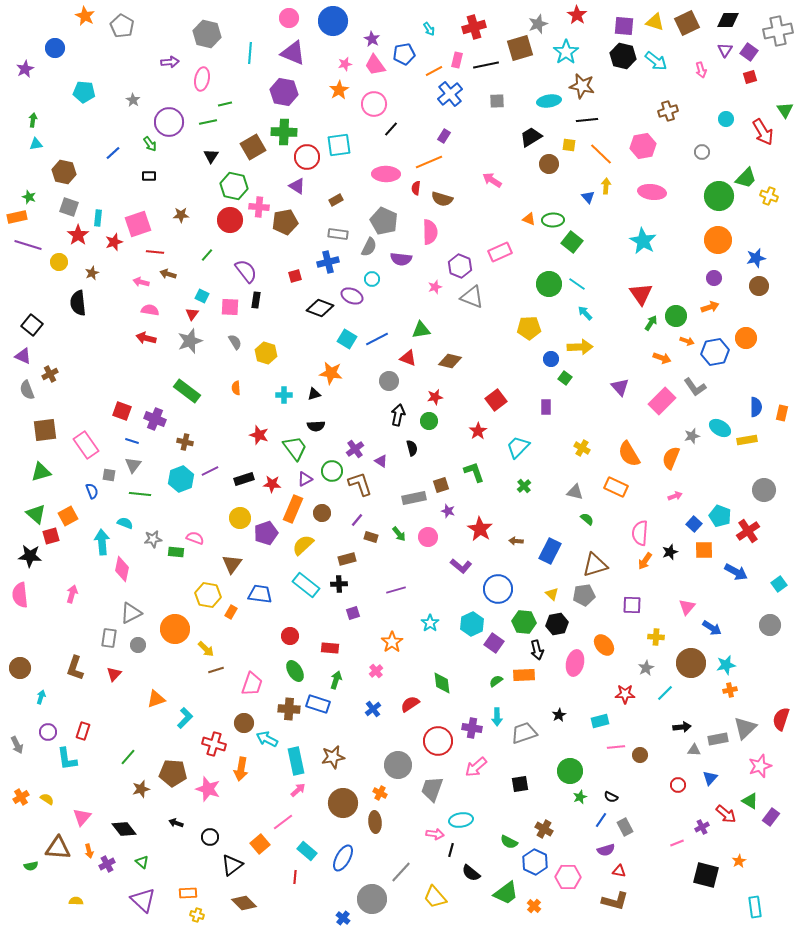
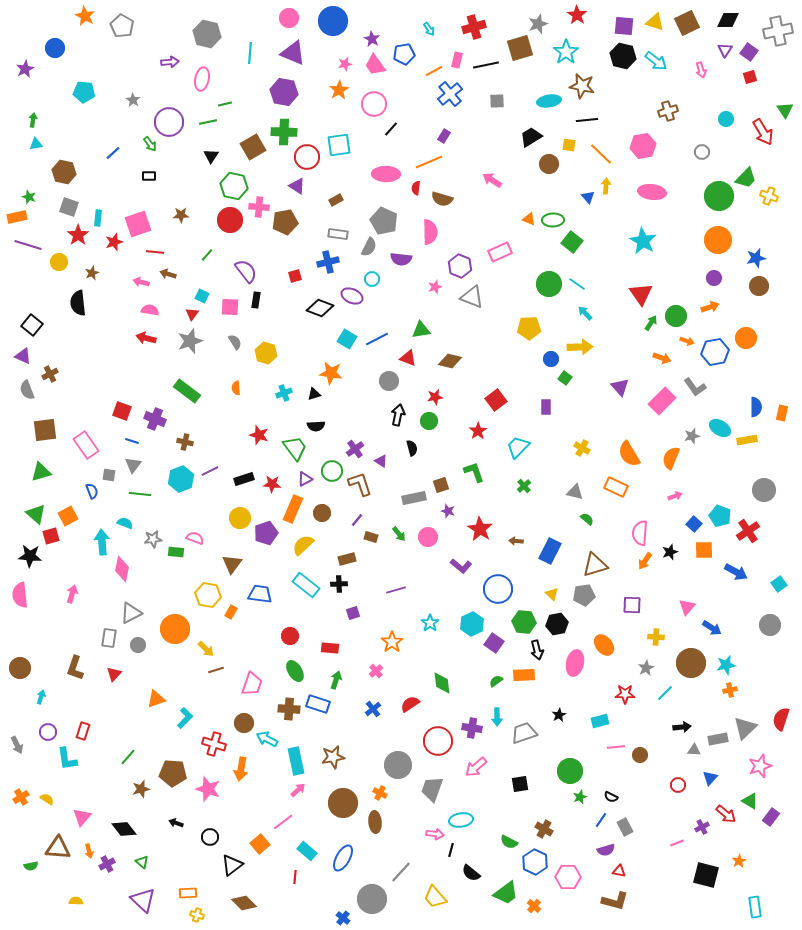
cyan cross at (284, 395): moved 2 px up; rotated 21 degrees counterclockwise
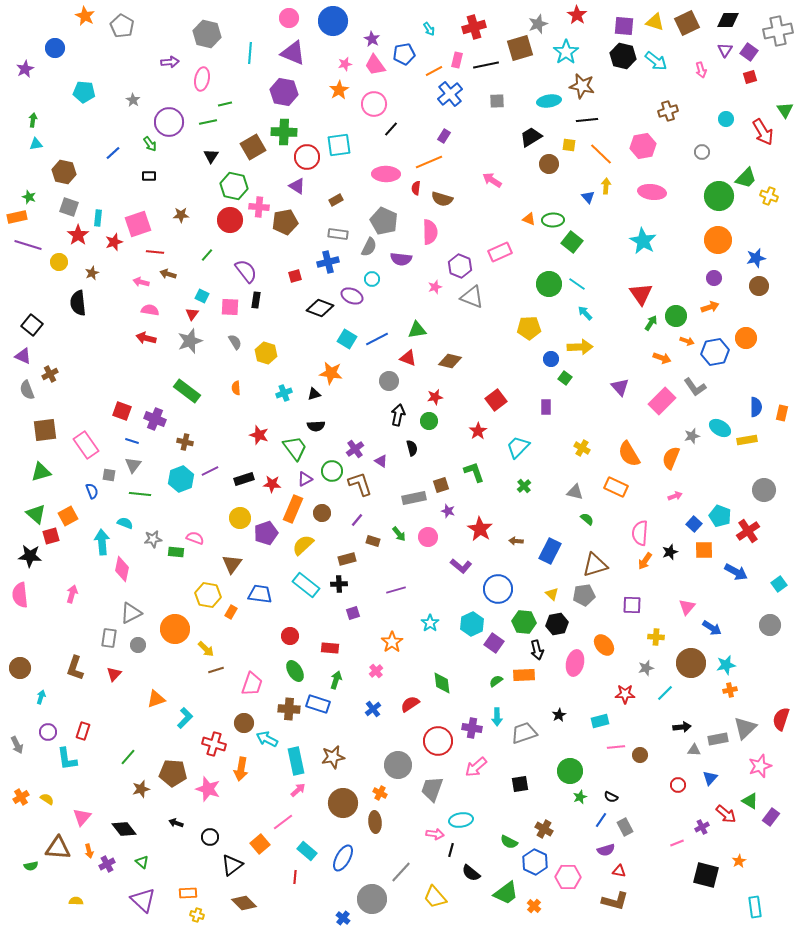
green triangle at (421, 330): moved 4 px left
brown rectangle at (371, 537): moved 2 px right, 4 px down
gray star at (646, 668): rotated 14 degrees clockwise
